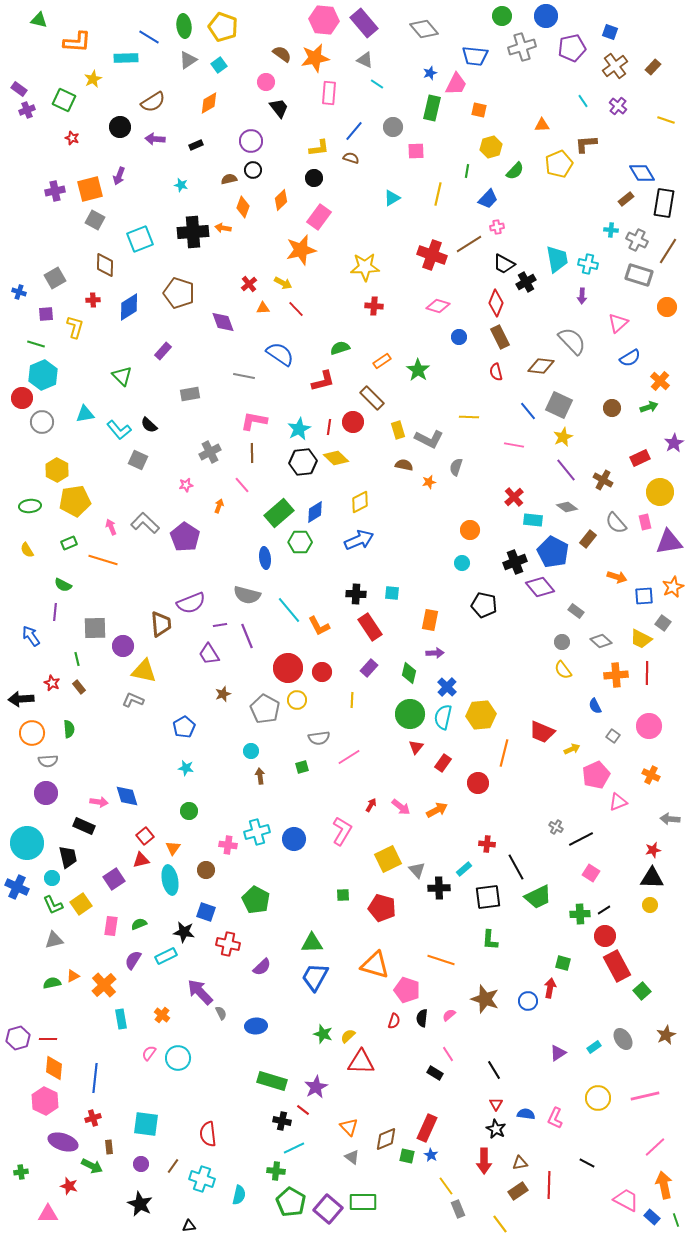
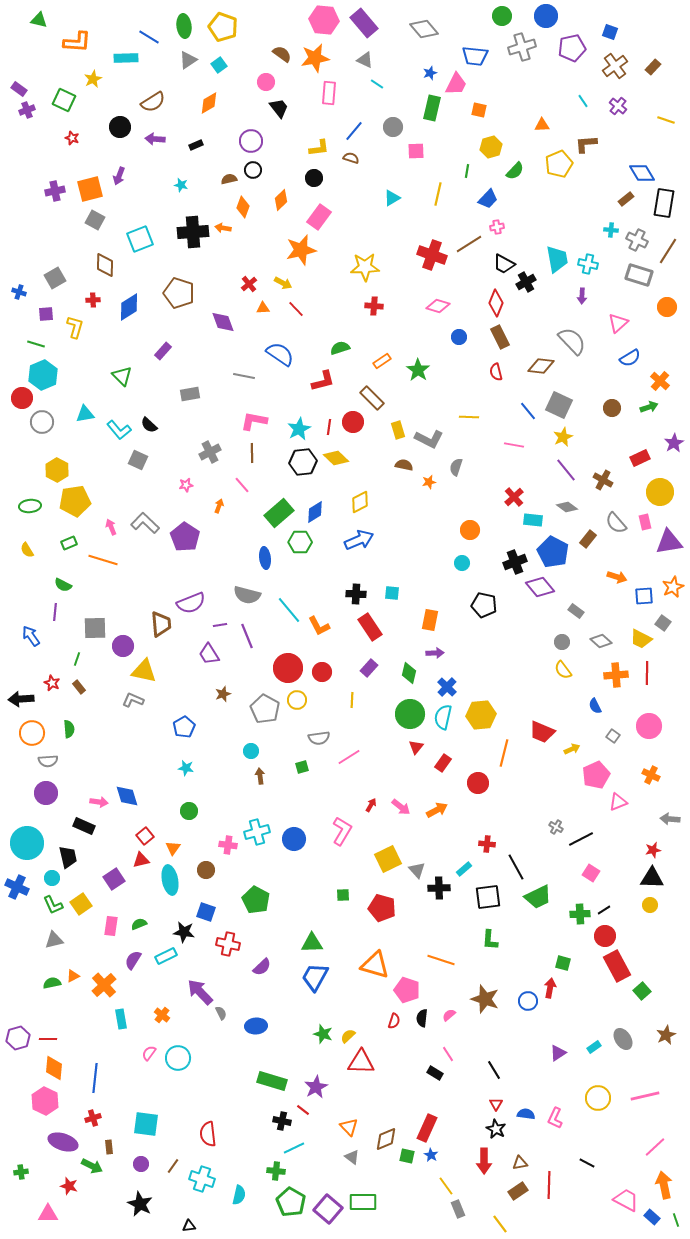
green line at (77, 659): rotated 32 degrees clockwise
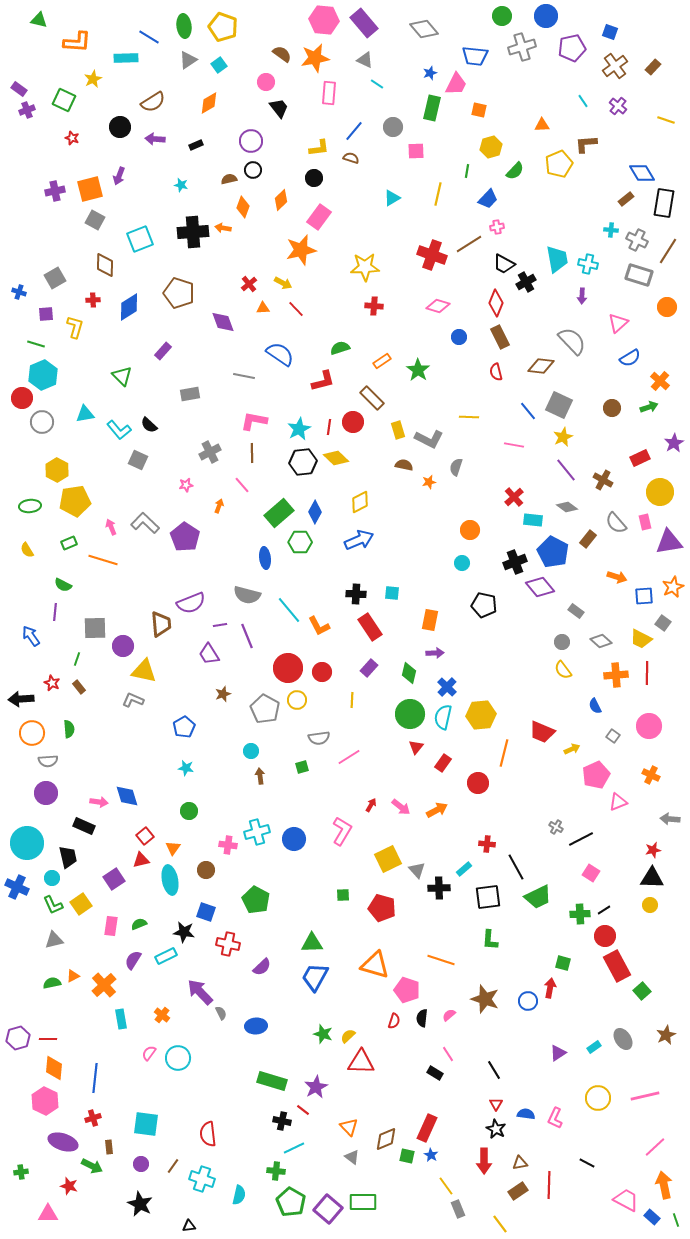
blue diamond at (315, 512): rotated 30 degrees counterclockwise
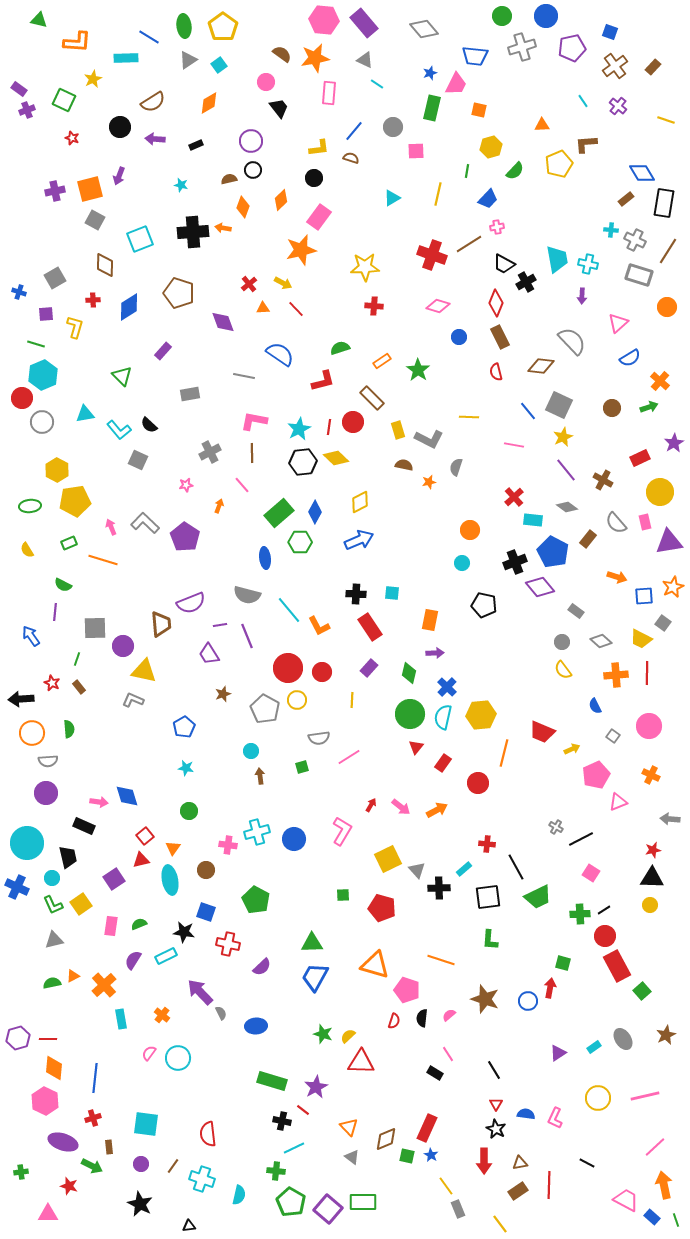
yellow pentagon at (223, 27): rotated 16 degrees clockwise
gray cross at (637, 240): moved 2 px left
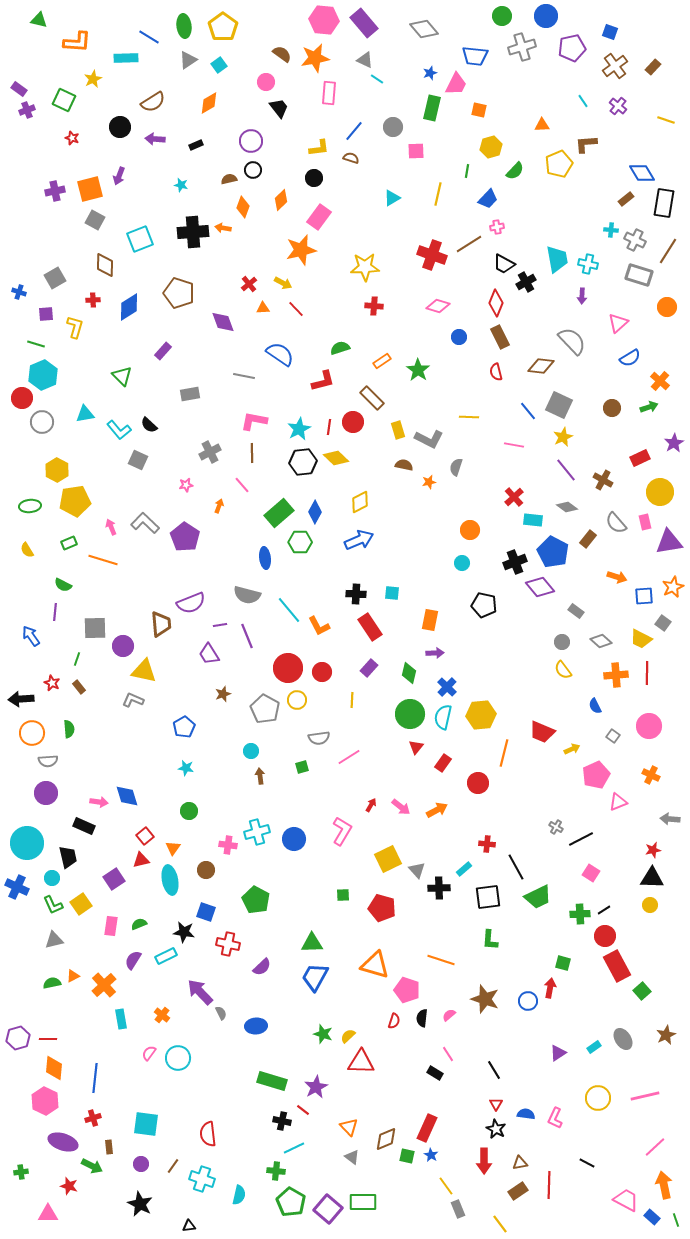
cyan line at (377, 84): moved 5 px up
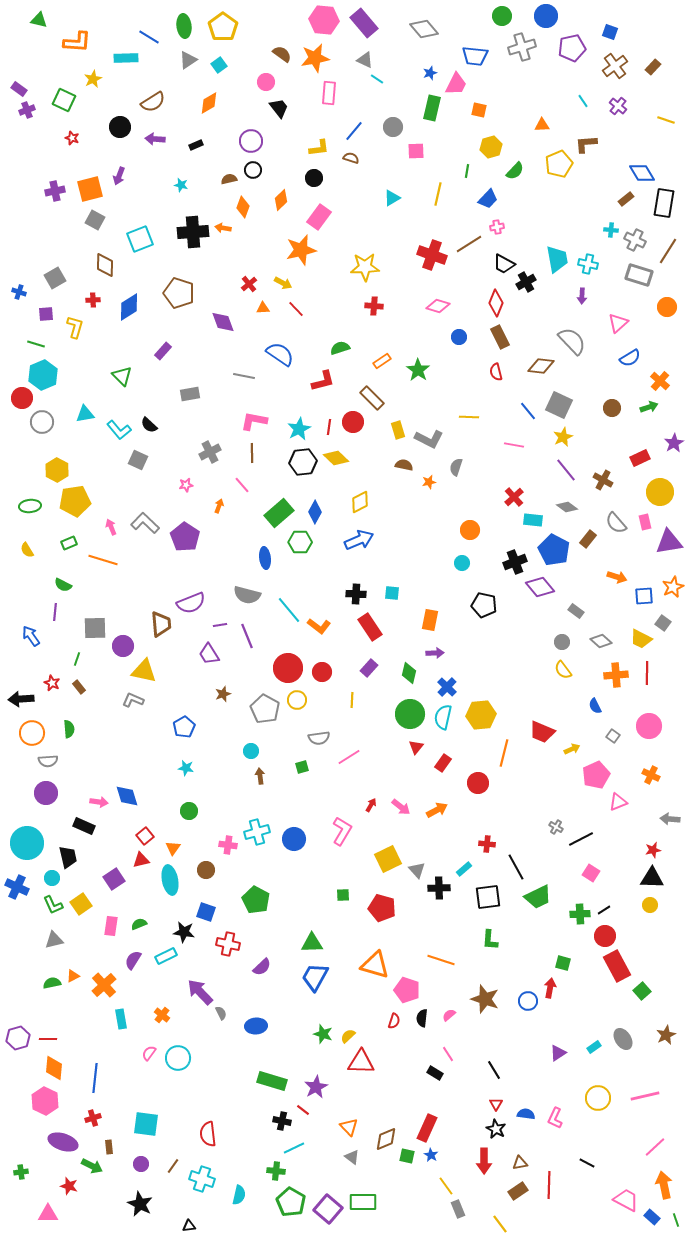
blue pentagon at (553, 552): moved 1 px right, 2 px up
orange L-shape at (319, 626): rotated 25 degrees counterclockwise
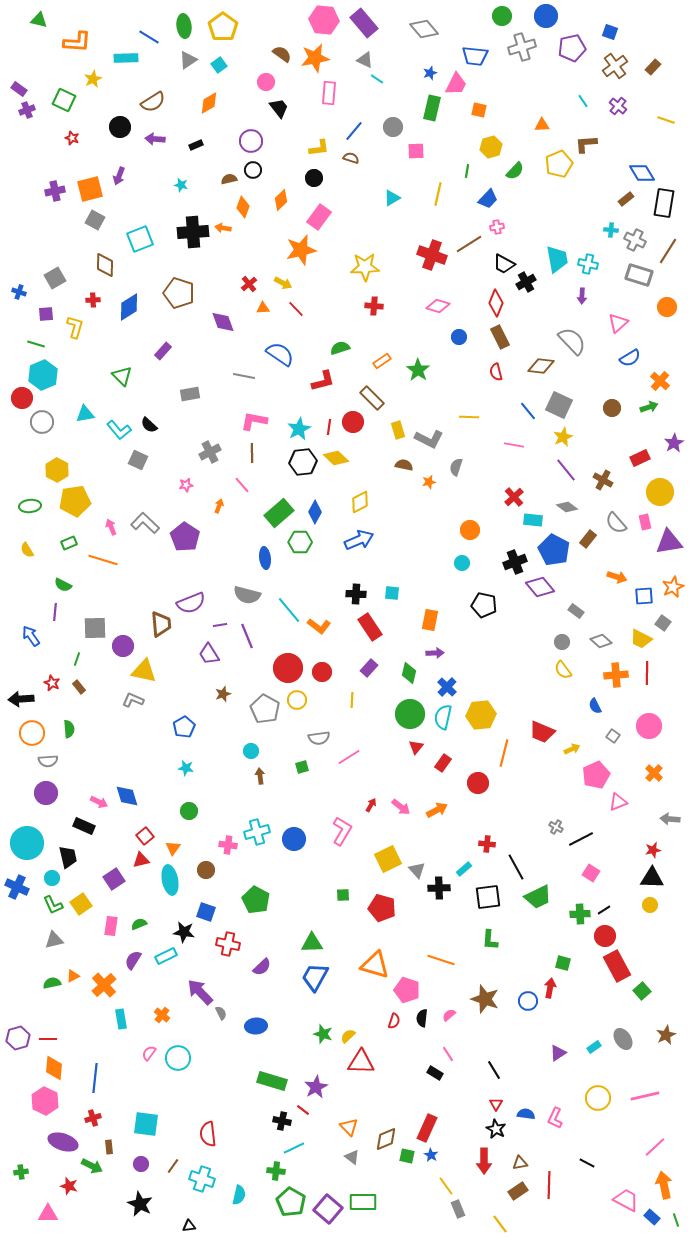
orange cross at (651, 775): moved 3 px right, 2 px up; rotated 18 degrees clockwise
pink arrow at (99, 802): rotated 18 degrees clockwise
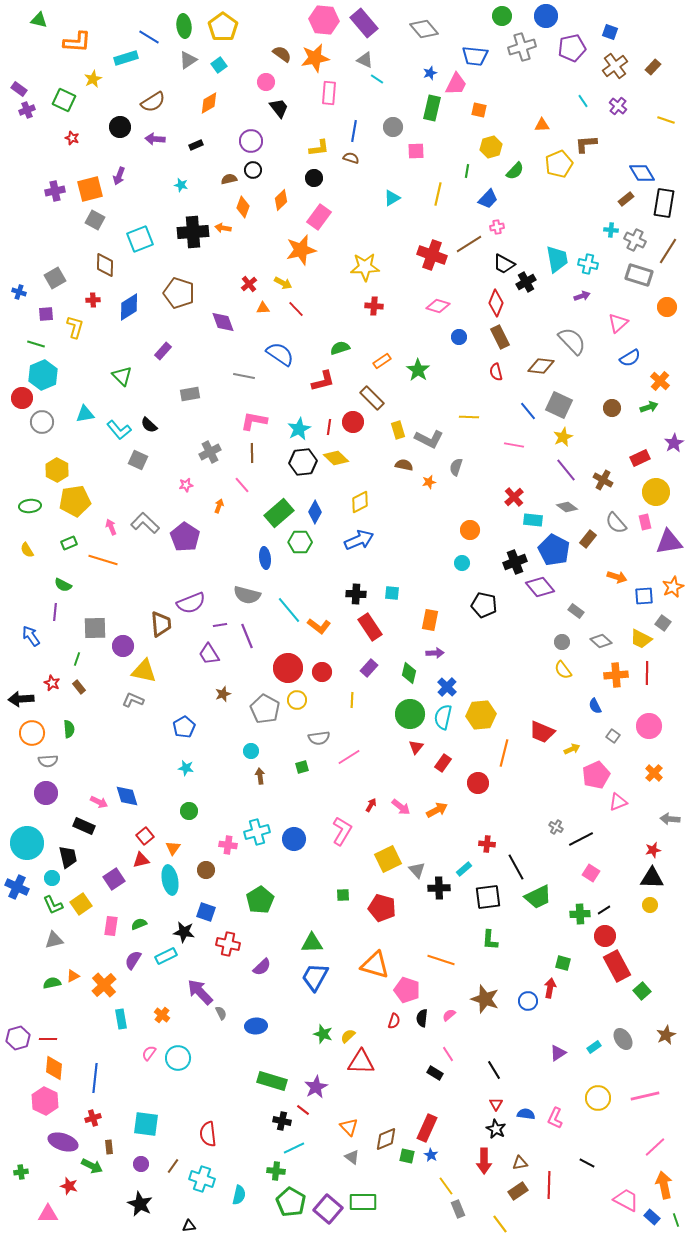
cyan rectangle at (126, 58): rotated 15 degrees counterclockwise
blue line at (354, 131): rotated 30 degrees counterclockwise
purple arrow at (582, 296): rotated 112 degrees counterclockwise
yellow circle at (660, 492): moved 4 px left
green pentagon at (256, 900): moved 4 px right; rotated 12 degrees clockwise
